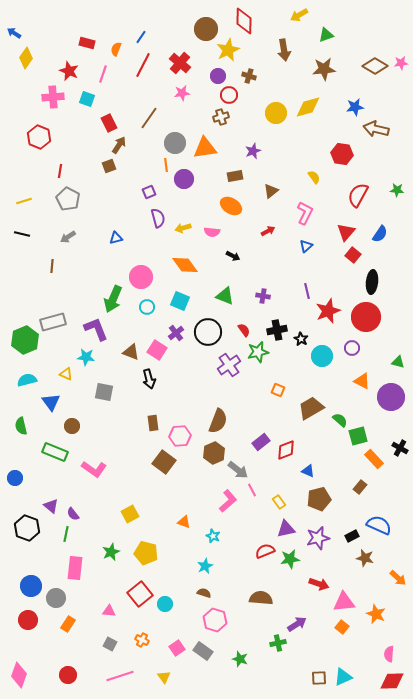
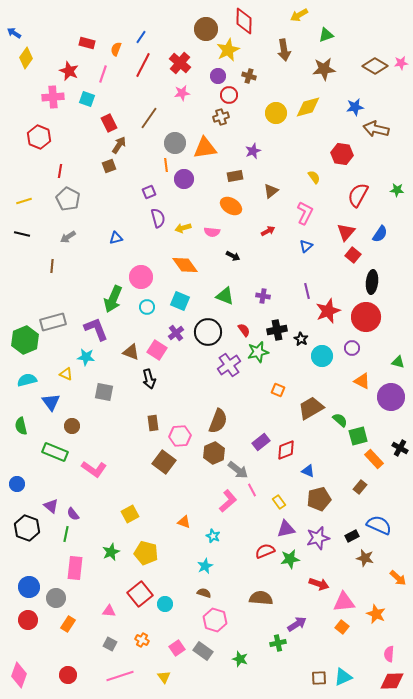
blue circle at (15, 478): moved 2 px right, 6 px down
blue circle at (31, 586): moved 2 px left, 1 px down
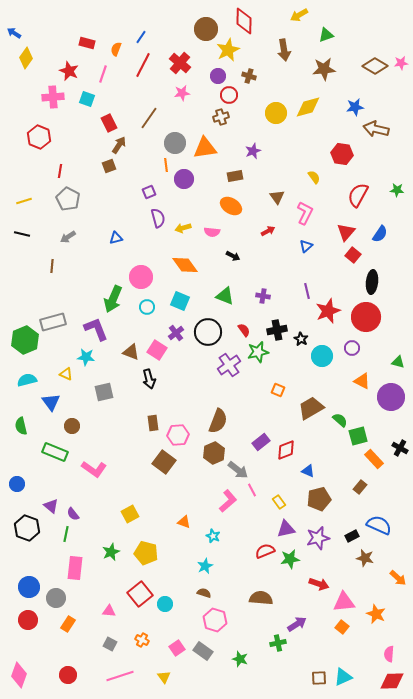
brown triangle at (271, 191): moved 6 px right, 6 px down; rotated 28 degrees counterclockwise
gray square at (104, 392): rotated 24 degrees counterclockwise
pink hexagon at (180, 436): moved 2 px left, 1 px up
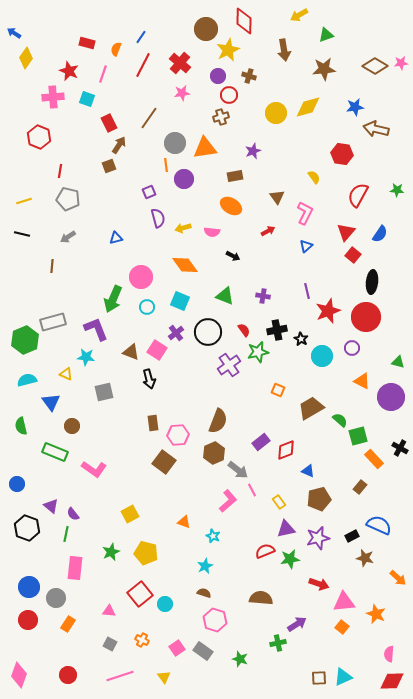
gray pentagon at (68, 199): rotated 15 degrees counterclockwise
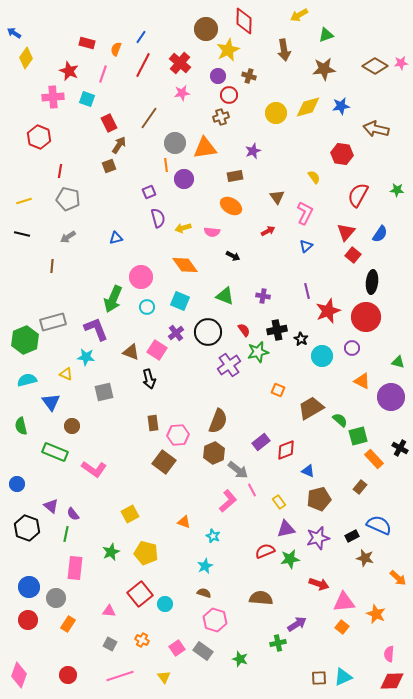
blue star at (355, 107): moved 14 px left, 1 px up
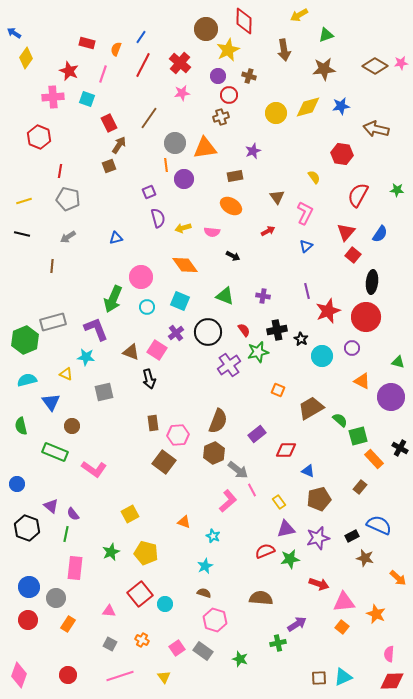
purple rectangle at (261, 442): moved 4 px left, 8 px up
red diamond at (286, 450): rotated 20 degrees clockwise
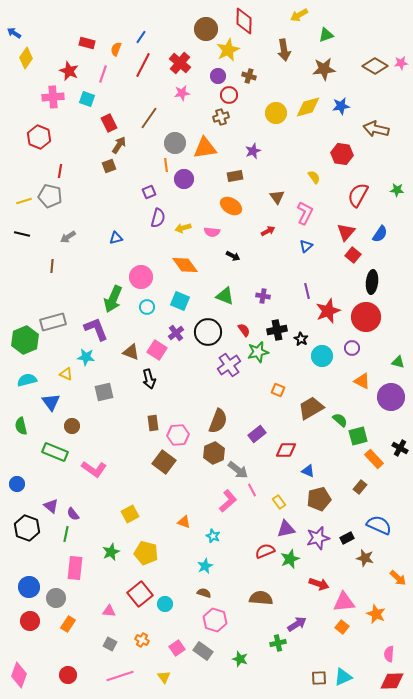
gray pentagon at (68, 199): moved 18 px left, 3 px up
purple semicircle at (158, 218): rotated 30 degrees clockwise
black rectangle at (352, 536): moved 5 px left, 2 px down
green star at (290, 559): rotated 12 degrees counterclockwise
red circle at (28, 620): moved 2 px right, 1 px down
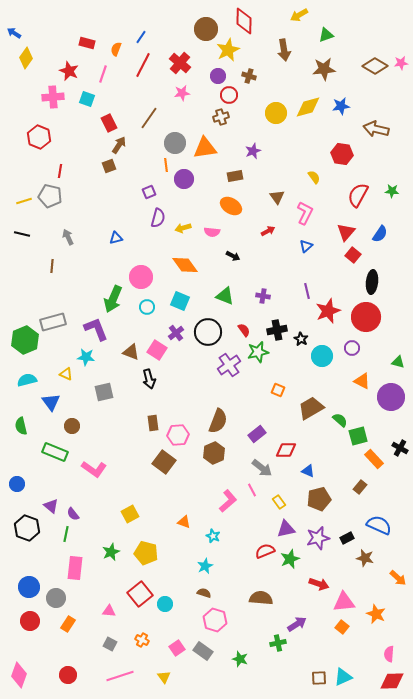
green star at (397, 190): moved 5 px left, 1 px down
gray arrow at (68, 237): rotated 98 degrees clockwise
gray arrow at (238, 470): moved 24 px right, 2 px up
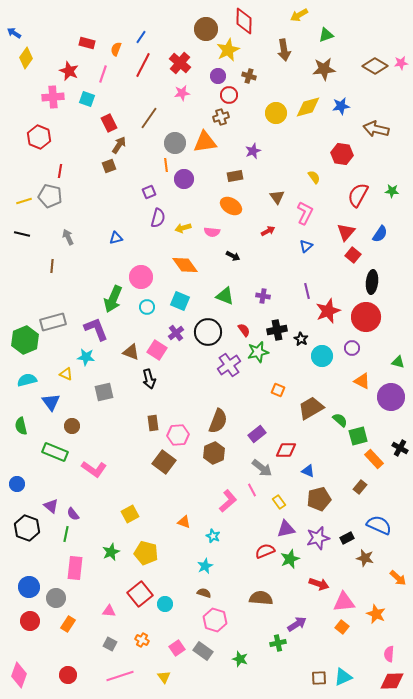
orange triangle at (205, 148): moved 6 px up
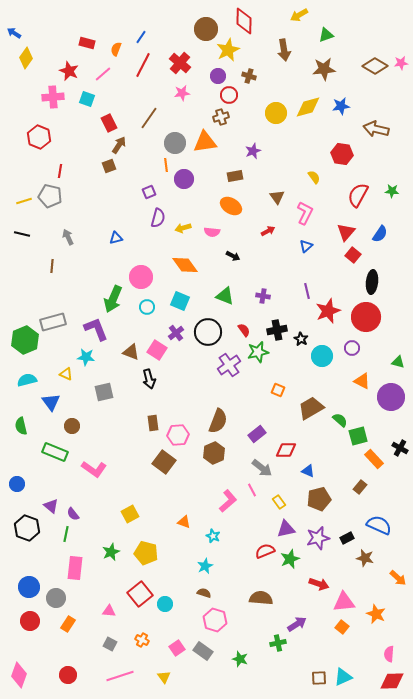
pink line at (103, 74): rotated 30 degrees clockwise
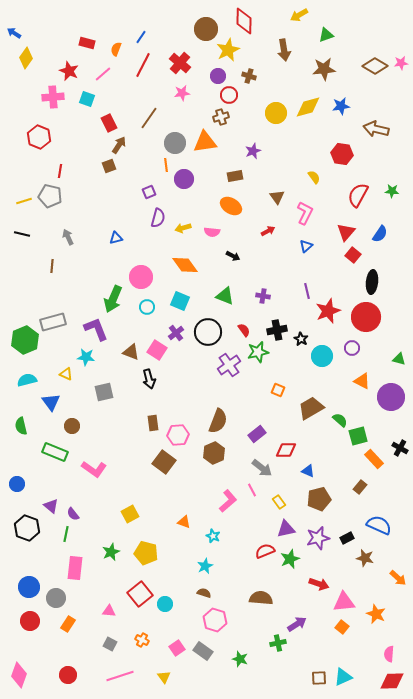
green triangle at (398, 362): moved 1 px right, 3 px up
